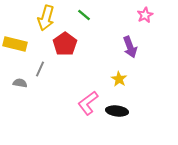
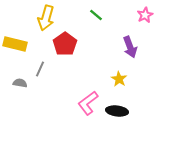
green line: moved 12 px right
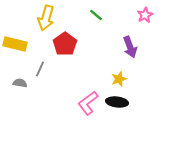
yellow star: rotated 21 degrees clockwise
black ellipse: moved 9 px up
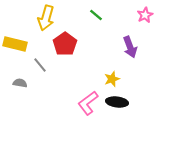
gray line: moved 4 px up; rotated 63 degrees counterclockwise
yellow star: moved 7 px left
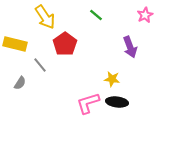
yellow arrow: moved 1 px left, 1 px up; rotated 50 degrees counterclockwise
yellow star: rotated 28 degrees clockwise
gray semicircle: rotated 112 degrees clockwise
pink L-shape: rotated 20 degrees clockwise
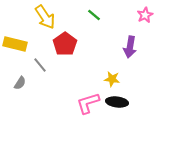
green line: moved 2 px left
purple arrow: rotated 30 degrees clockwise
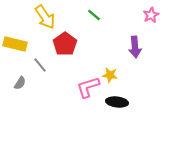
pink star: moved 6 px right
purple arrow: moved 5 px right; rotated 15 degrees counterclockwise
yellow star: moved 2 px left, 4 px up
pink L-shape: moved 16 px up
